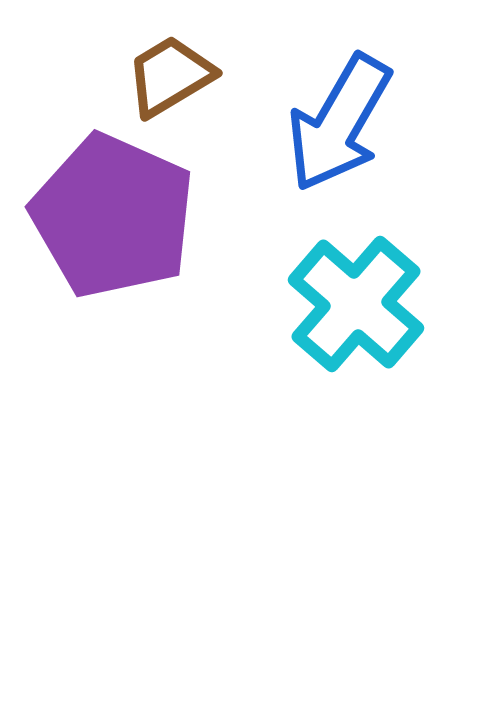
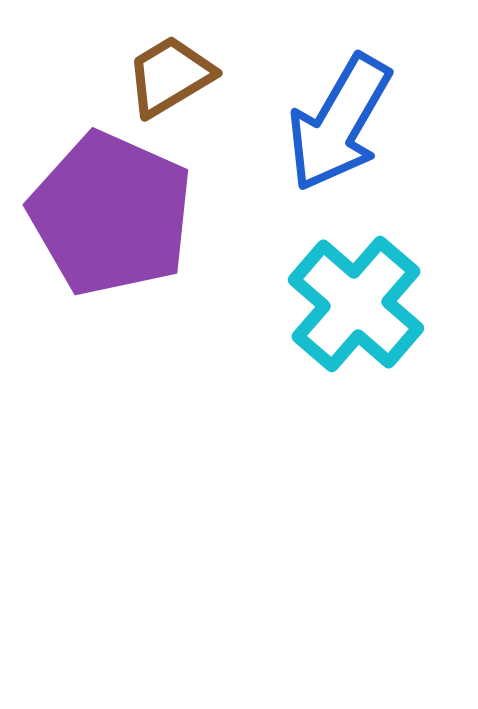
purple pentagon: moved 2 px left, 2 px up
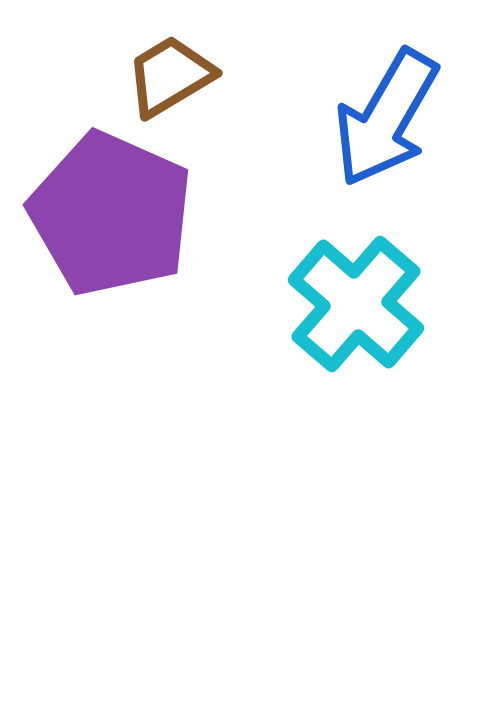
blue arrow: moved 47 px right, 5 px up
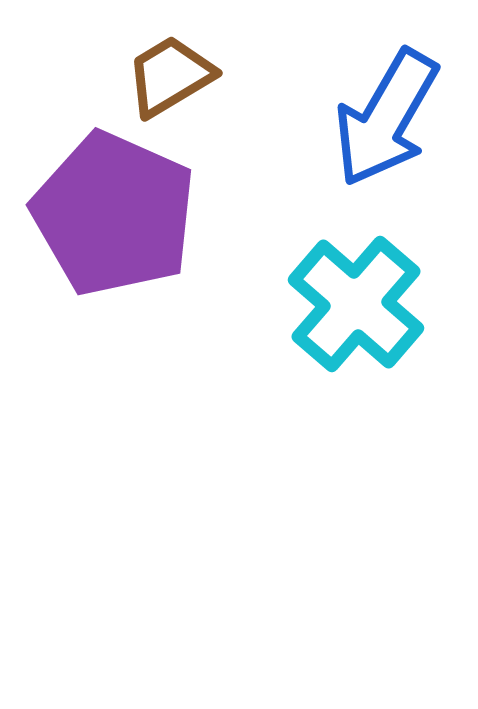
purple pentagon: moved 3 px right
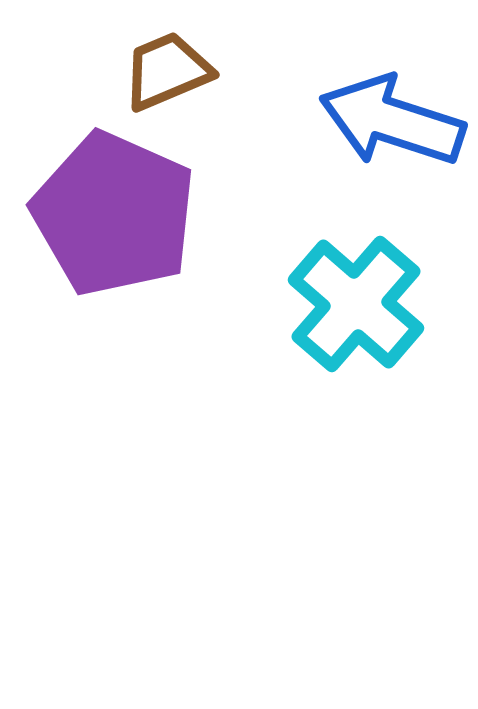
brown trapezoid: moved 3 px left, 5 px up; rotated 8 degrees clockwise
blue arrow: moved 6 px right, 3 px down; rotated 78 degrees clockwise
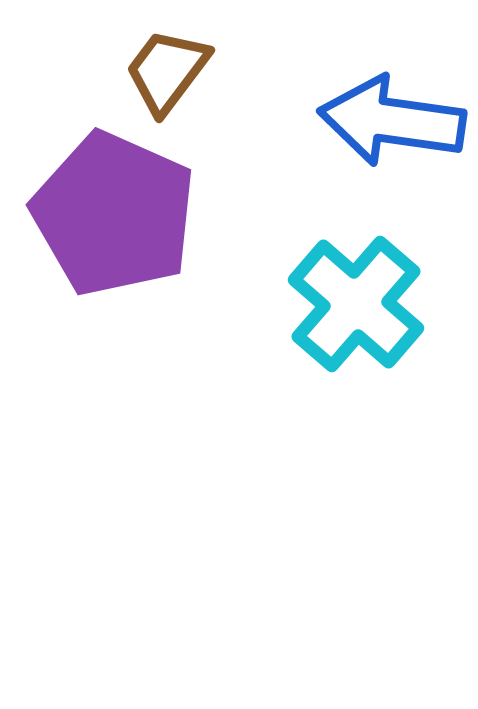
brown trapezoid: rotated 30 degrees counterclockwise
blue arrow: rotated 10 degrees counterclockwise
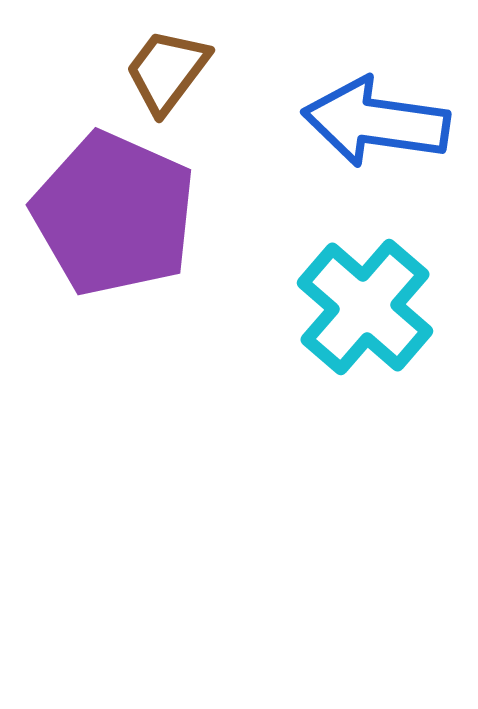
blue arrow: moved 16 px left, 1 px down
cyan cross: moved 9 px right, 3 px down
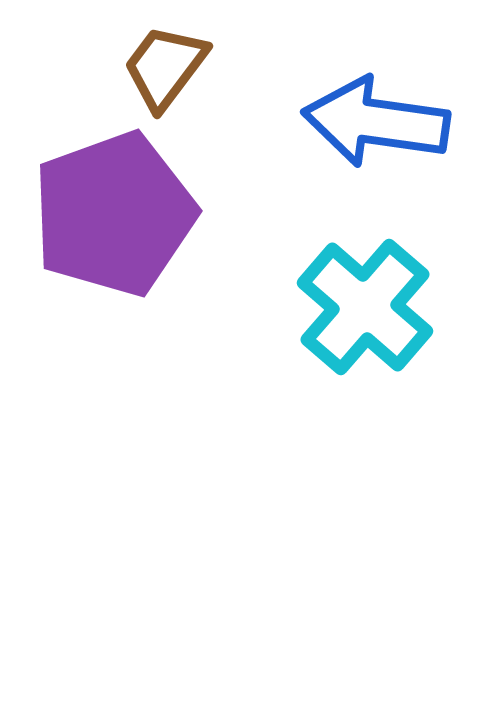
brown trapezoid: moved 2 px left, 4 px up
purple pentagon: rotated 28 degrees clockwise
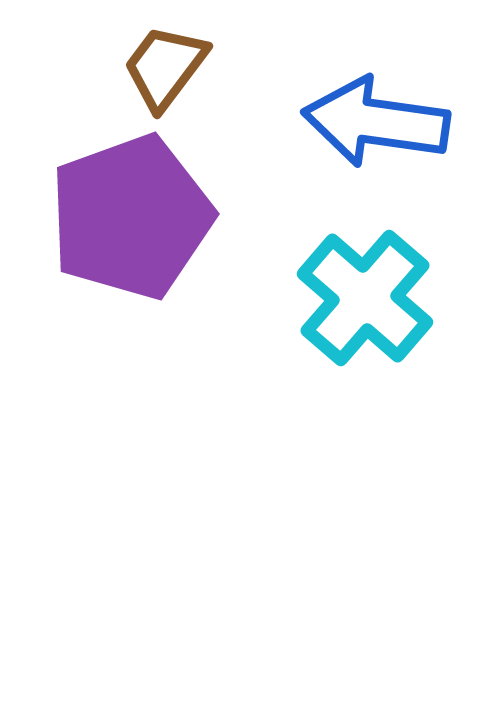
purple pentagon: moved 17 px right, 3 px down
cyan cross: moved 9 px up
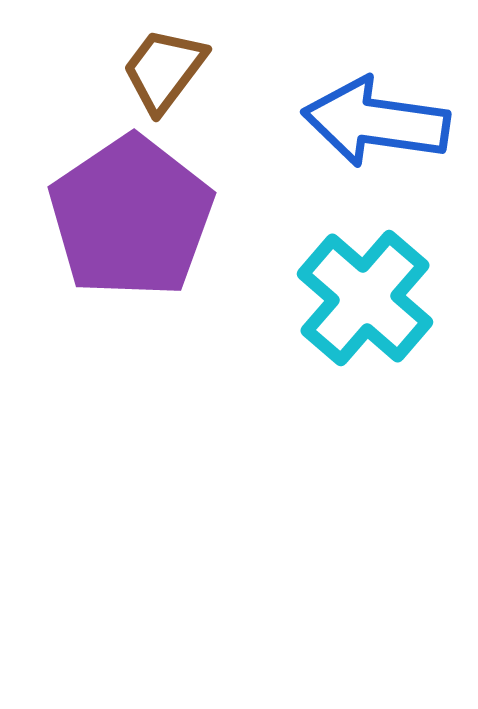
brown trapezoid: moved 1 px left, 3 px down
purple pentagon: rotated 14 degrees counterclockwise
